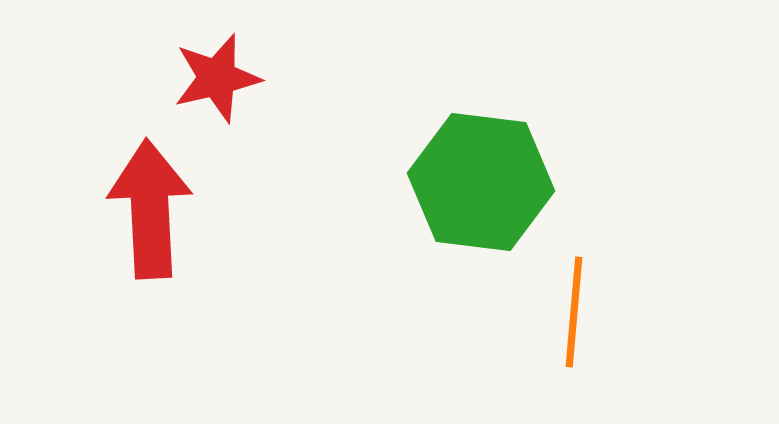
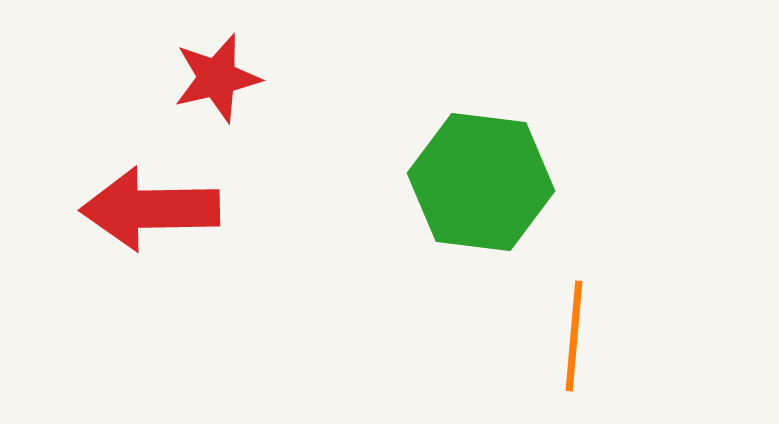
red arrow: rotated 88 degrees counterclockwise
orange line: moved 24 px down
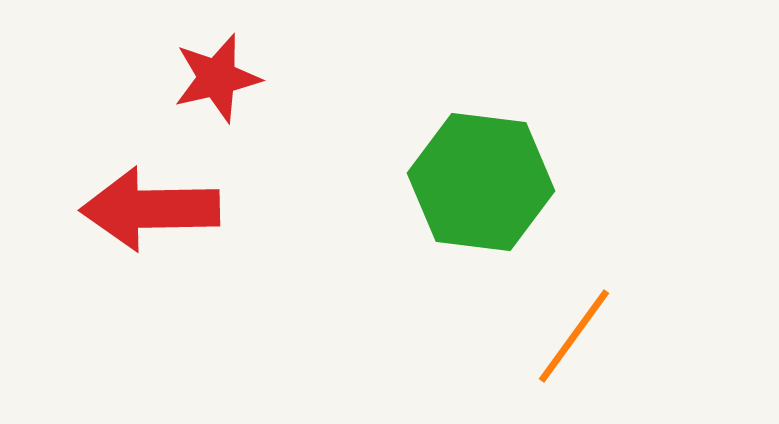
orange line: rotated 31 degrees clockwise
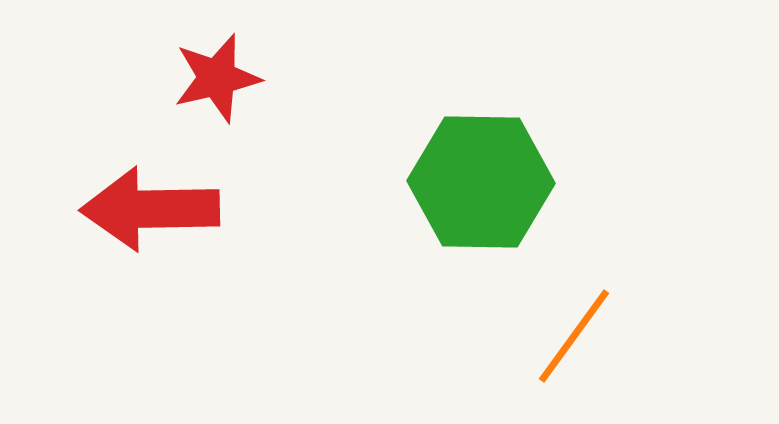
green hexagon: rotated 6 degrees counterclockwise
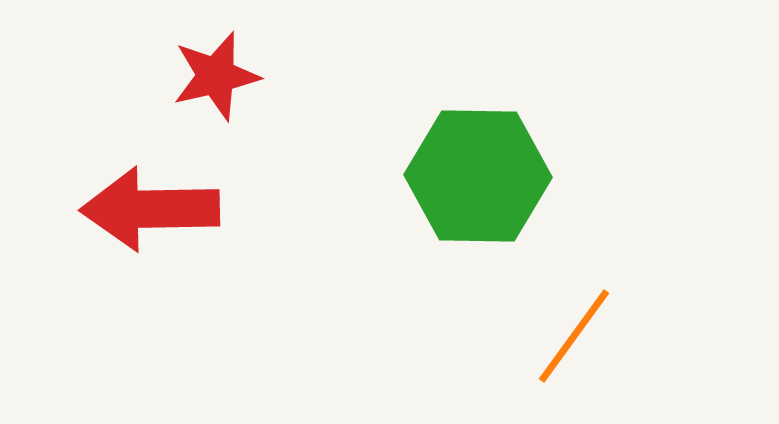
red star: moved 1 px left, 2 px up
green hexagon: moved 3 px left, 6 px up
